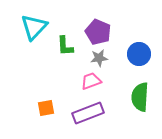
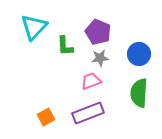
gray star: moved 1 px right
green semicircle: moved 1 px left, 4 px up
orange square: moved 9 px down; rotated 18 degrees counterclockwise
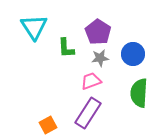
cyan triangle: rotated 16 degrees counterclockwise
purple pentagon: rotated 10 degrees clockwise
green L-shape: moved 1 px right, 2 px down
blue circle: moved 6 px left
purple rectangle: rotated 36 degrees counterclockwise
orange square: moved 2 px right, 8 px down
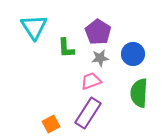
orange square: moved 3 px right, 1 px up
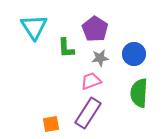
purple pentagon: moved 3 px left, 3 px up
blue circle: moved 1 px right
orange square: rotated 18 degrees clockwise
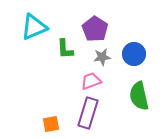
cyan triangle: rotated 40 degrees clockwise
green L-shape: moved 1 px left, 1 px down
gray star: moved 2 px right, 1 px up
green semicircle: moved 3 px down; rotated 16 degrees counterclockwise
purple rectangle: rotated 16 degrees counterclockwise
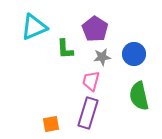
pink trapezoid: rotated 55 degrees counterclockwise
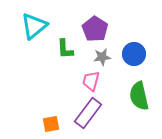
cyan triangle: moved 1 px up; rotated 16 degrees counterclockwise
purple rectangle: rotated 20 degrees clockwise
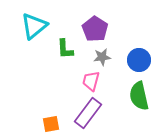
blue circle: moved 5 px right, 6 px down
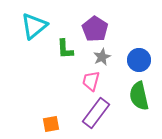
gray star: rotated 18 degrees counterclockwise
purple rectangle: moved 8 px right
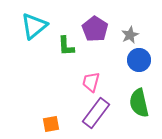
green L-shape: moved 1 px right, 3 px up
gray star: moved 28 px right, 22 px up
pink trapezoid: moved 1 px down
green semicircle: moved 7 px down
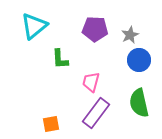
purple pentagon: rotated 30 degrees counterclockwise
green L-shape: moved 6 px left, 13 px down
